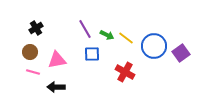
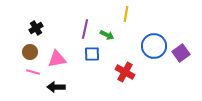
purple line: rotated 42 degrees clockwise
yellow line: moved 24 px up; rotated 63 degrees clockwise
pink triangle: moved 1 px up
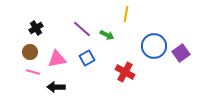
purple line: moved 3 px left; rotated 60 degrees counterclockwise
blue square: moved 5 px left, 4 px down; rotated 28 degrees counterclockwise
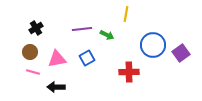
purple line: rotated 48 degrees counterclockwise
blue circle: moved 1 px left, 1 px up
red cross: moved 4 px right; rotated 30 degrees counterclockwise
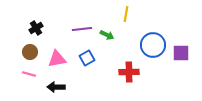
purple square: rotated 36 degrees clockwise
pink line: moved 4 px left, 2 px down
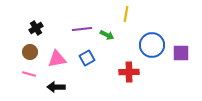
blue circle: moved 1 px left
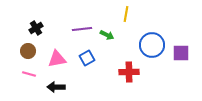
brown circle: moved 2 px left, 1 px up
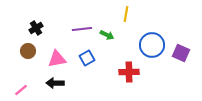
purple square: rotated 24 degrees clockwise
pink line: moved 8 px left, 16 px down; rotated 56 degrees counterclockwise
black arrow: moved 1 px left, 4 px up
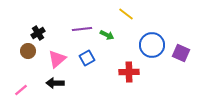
yellow line: rotated 63 degrees counterclockwise
black cross: moved 2 px right, 5 px down
pink triangle: rotated 30 degrees counterclockwise
